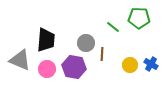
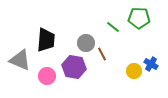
brown line: rotated 32 degrees counterclockwise
yellow circle: moved 4 px right, 6 px down
pink circle: moved 7 px down
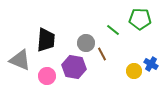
green pentagon: moved 1 px right, 1 px down
green line: moved 3 px down
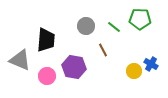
green line: moved 1 px right, 3 px up
gray circle: moved 17 px up
brown line: moved 1 px right, 4 px up
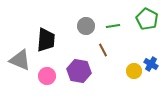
green pentagon: moved 7 px right; rotated 25 degrees clockwise
green line: moved 1 px left, 1 px up; rotated 48 degrees counterclockwise
purple hexagon: moved 5 px right, 4 px down
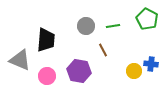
blue cross: rotated 24 degrees counterclockwise
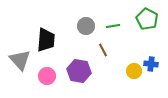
gray triangle: rotated 25 degrees clockwise
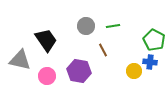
green pentagon: moved 7 px right, 21 px down
black trapezoid: rotated 40 degrees counterclockwise
gray triangle: rotated 35 degrees counterclockwise
blue cross: moved 1 px left, 2 px up
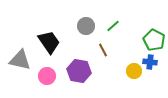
green line: rotated 32 degrees counterclockwise
black trapezoid: moved 3 px right, 2 px down
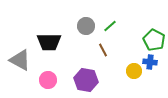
green line: moved 3 px left
black trapezoid: rotated 125 degrees clockwise
gray triangle: rotated 15 degrees clockwise
purple hexagon: moved 7 px right, 9 px down
pink circle: moved 1 px right, 4 px down
